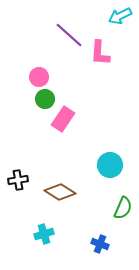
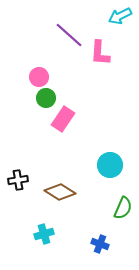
green circle: moved 1 px right, 1 px up
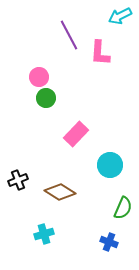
purple line: rotated 20 degrees clockwise
pink rectangle: moved 13 px right, 15 px down; rotated 10 degrees clockwise
black cross: rotated 12 degrees counterclockwise
blue cross: moved 9 px right, 2 px up
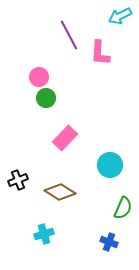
pink rectangle: moved 11 px left, 4 px down
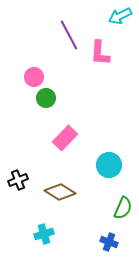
pink circle: moved 5 px left
cyan circle: moved 1 px left
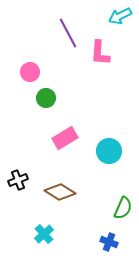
purple line: moved 1 px left, 2 px up
pink circle: moved 4 px left, 5 px up
pink rectangle: rotated 15 degrees clockwise
cyan circle: moved 14 px up
cyan cross: rotated 24 degrees counterclockwise
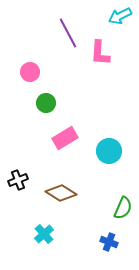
green circle: moved 5 px down
brown diamond: moved 1 px right, 1 px down
